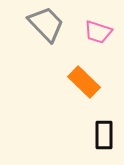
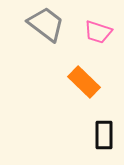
gray trapezoid: rotated 9 degrees counterclockwise
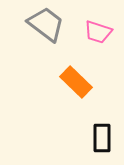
orange rectangle: moved 8 px left
black rectangle: moved 2 px left, 3 px down
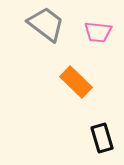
pink trapezoid: rotated 12 degrees counterclockwise
black rectangle: rotated 16 degrees counterclockwise
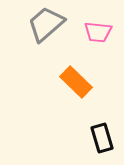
gray trapezoid: rotated 78 degrees counterclockwise
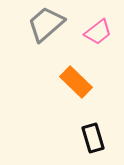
pink trapezoid: rotated 44 degrees counterclockwise
black rectangle: moved 9 px left
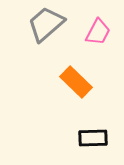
pink trapezoid: rotated 24 degrees counterclockwise
black rectangle: rotated 76 degrees counterclockwise
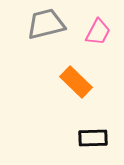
gray trapezoid: rotated 27 degrees clockwise
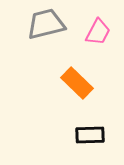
orange rectangle: moved 1 px right, 1 px down
black rectangle: moved 3 px left, 3 px up
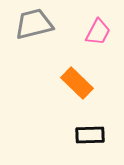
gray trapezoid: moved 12 px left
